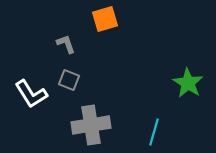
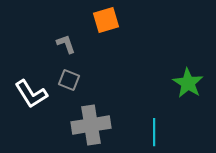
orange square: moved 1 px right, 1 px down
cyan line: rotated 16 degrees counterclockwise
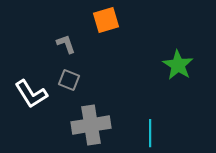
green star: moved 10 px left, 18 px up
cyan line: moved 4 px left, 1 px down
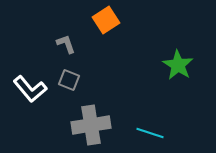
orange square: rotated 16 degrees counterclockwise
white L-shape: moved 1 px left, 5 px up; rotated 8 degrees counterclockwise
cyan line: rotated 72 degrees counterclockwise
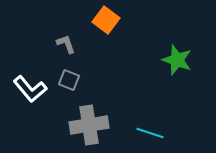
orange square: rotated 20 degrees counterclockwise
green star: moved 1 px left, 5 px up; rotated 12 degrees counterclockwise
gray cross: moved 2 px left
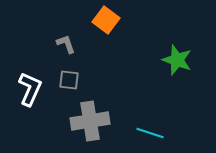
gray square: rotated 15 degrees counterclockwise
white L-shape: rotated 116 degrees counterclockwise
gray cross: moved 1 px right, 4 px up
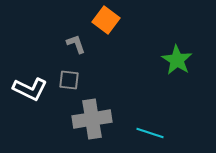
gray L-shape: moved 10 px right
green star: rotated 12 degrees clockwise
white L-shape: rotated 92 degrees clockwise
gray cross: moved 2 px right, 2 px up
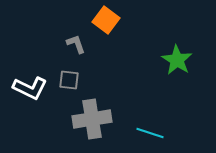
white L-shape: moved 1 px up
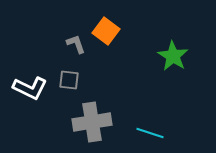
orange square: moved 11 px down
green star: moved 4 px left, 4 px up
gray cross: moved 3 px down
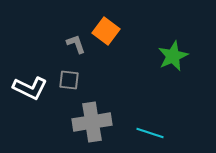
green star: rotated 16 degrees clockwise
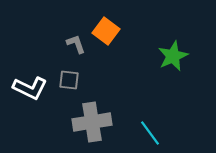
cyan line: rotated 36 degrees clockwise
